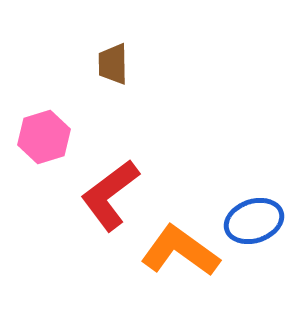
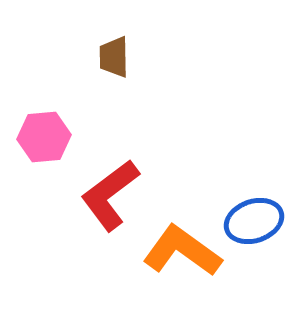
brown trapezoid: moved 1 px right, 7 px up
pink hexagon: rotated 12 degrees clockwise
orange L-shape: moved 2 px right
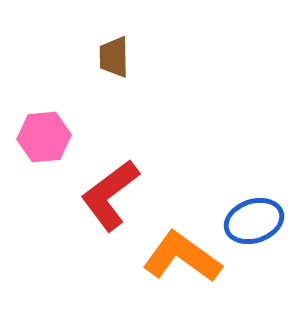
orange L-shape: moved 6 px down
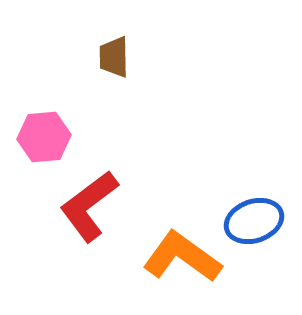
red L-shape: moved 21 px left, 11 px down
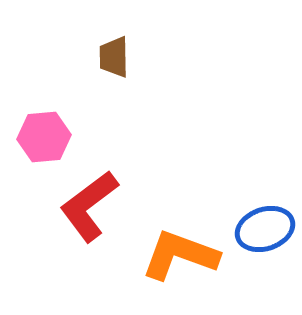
blue ellipse: moved 11 px right, 8 px down
orange L-shape: moved 2 px left, 2 px up; rotated 16 degrees counterclockwise
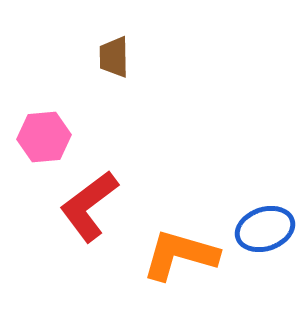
orange L-shape: rotated 4 degrees counterclockwise
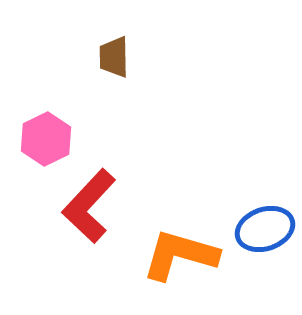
pink hexagon: moved 2 px right, 2 px down; rotated 21 degrees counterclockwise
red L-shape: rotated 10 degrees counterclockwise
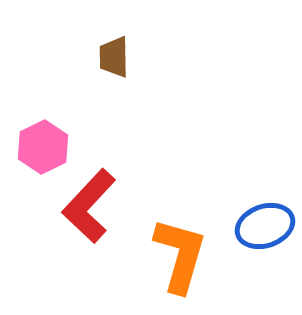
pink hexagon: moved 3 px left, 8 px down
blue ellipse: moved 3 px up
orange L-shape: rotated 90 degrees clockwise
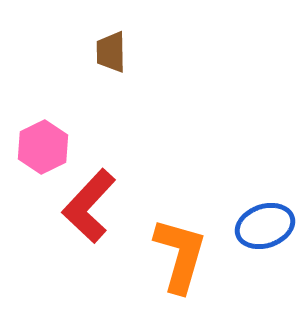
brown trapezoid: moved 3 px left, 5 px up
